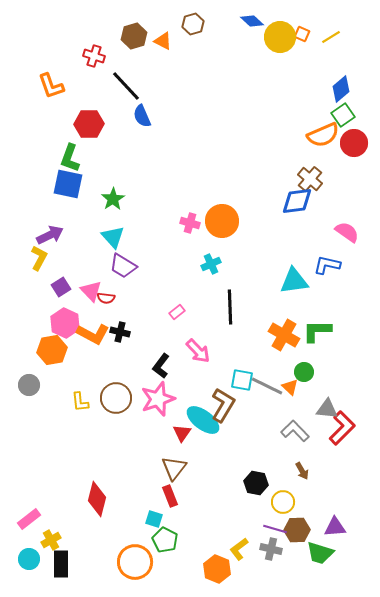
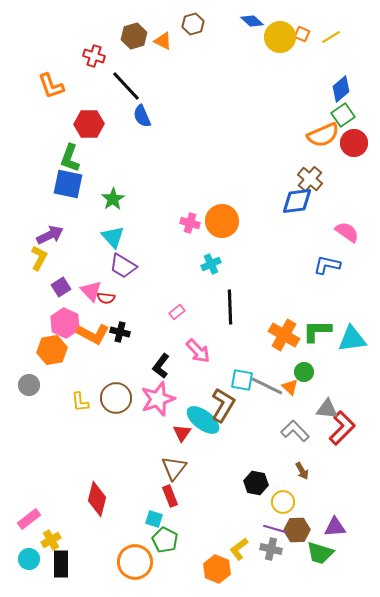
cyan triangle at (294, 281): moved 58 px right, 58 px down
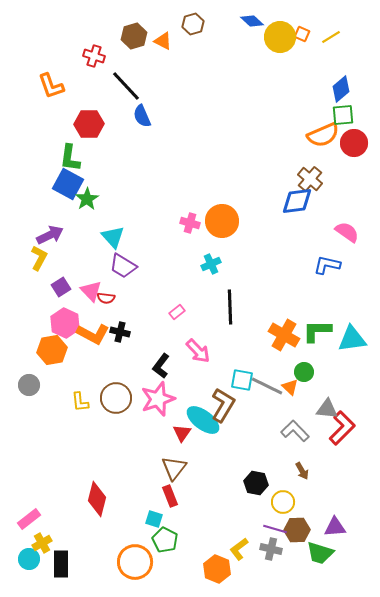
green square at (343, 115): rotated 30 degrees clockwise
green L-shape at (70, 158): rotated 12 degrees counterclockwise
blue square at (68, 184): rotated 16 degrees clockwise
green star at (113, 199): moved 26 px left
yellow cross at (51, 540): moved 9 px left, 3 px down
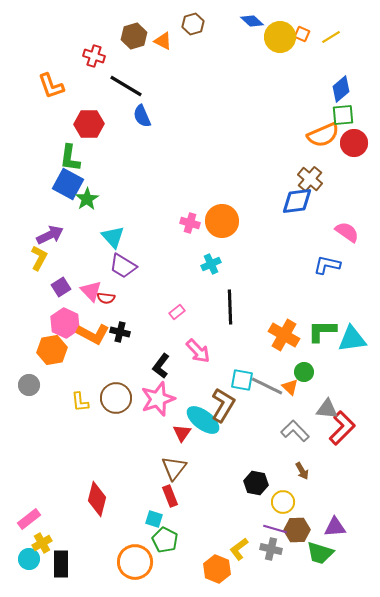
black line at (126, 86): rotated 16 degrees counterclockwise
green L-shape at (317, 331): moved 5 px right
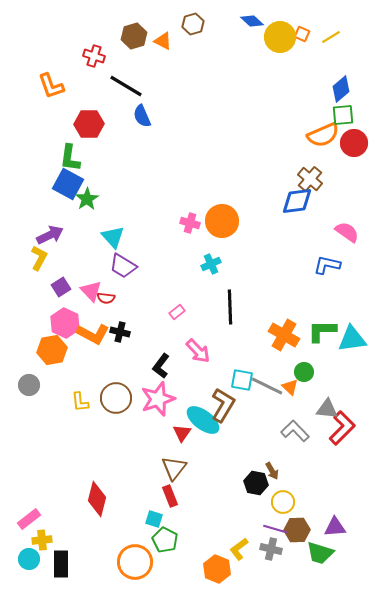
brown arrow at (302, 471): moved 30 px left
yellow cross at (42, 543): moved 3 px up; rotated 24 degrees clockwise
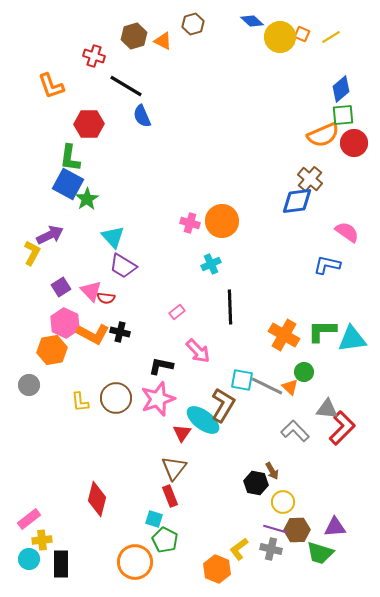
yellow L-shape at (39, 258): moved 7 px left, 5 px up
black L-shape at (161, 366): rotated 65 degrees clockwise
